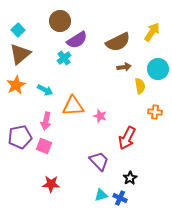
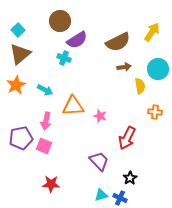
cyan cross: rotated 32 degrees counterclockwise
purple pentagon: moved 1 px right, 1 px down
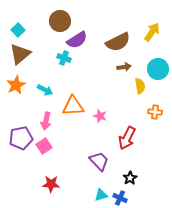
pink square: rotated 35 degrees clockwise
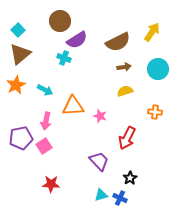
yellow semicircle: moved 15 px left, 5 px down; rotated 98 degrees counterclockwise
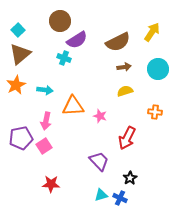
cyan arrow: rotated 21 degrees counterclockwise
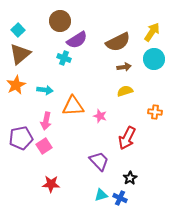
cyan circle: moved 4 px left, 10 px up
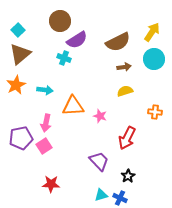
pink arrow: moved 2 px down
black star: moved 2 px left, 2 px up
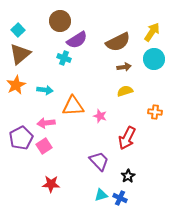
pink arrow: rotated 72 degrees clockwise
purple pentagon: rotated 15 degrees counterclockwise
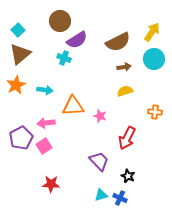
black star: rotated 16 degrees counterclockwise
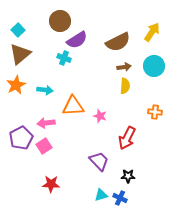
cyan circle: moved 7 px down
yellow semicircle: moved 5 px up; rotated 112 degrees clockwise
black star: rotated 24 degrees counterclockwise
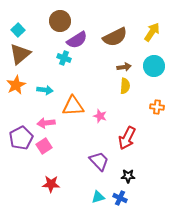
brown semicircle: moved 3 px left, 5 px up
orange cross: moved 2 px right, 5 px up
cyan triangle: moved 3 px left, 2 px down
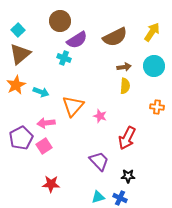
cyan arrow: moved 4 px left, 2 px down; rotated 14 degrees clockwise
orange triangle: rotated 45 degrees counterclockwise
